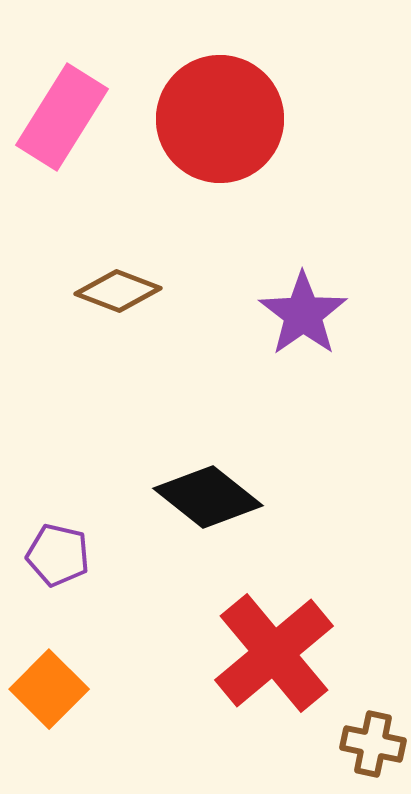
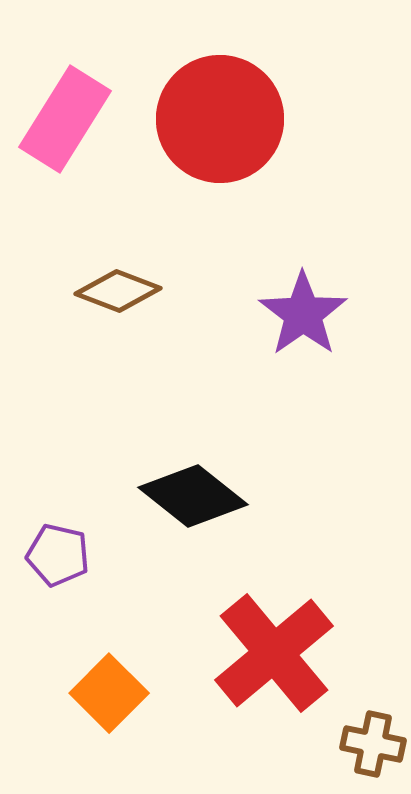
pink rectangle: moved 3 px right, 2 px down
black diamond: moved 15 px left, 1 px up
orange square: moved 60 px right, 4 px down
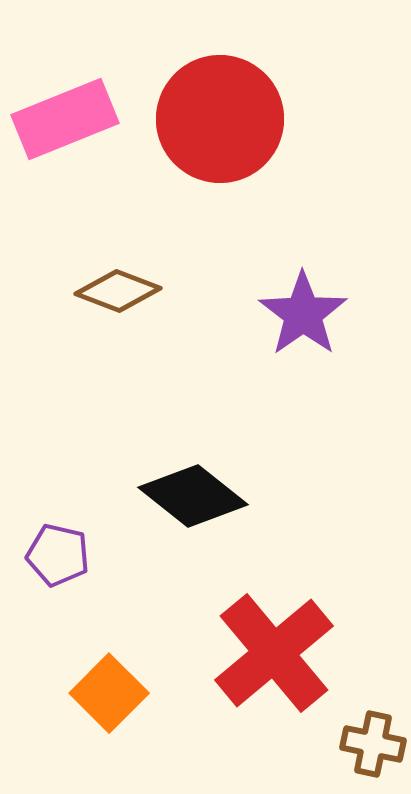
pink rectangle: rotated 36 degrees clockwise
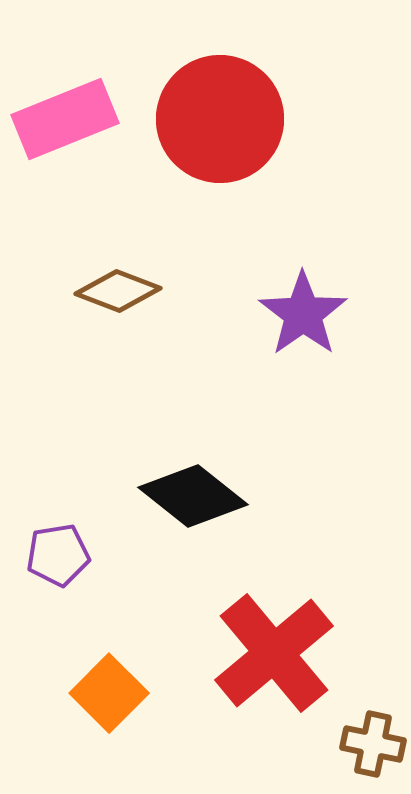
purple pentagon: rotated 22 degrees counterclockwise
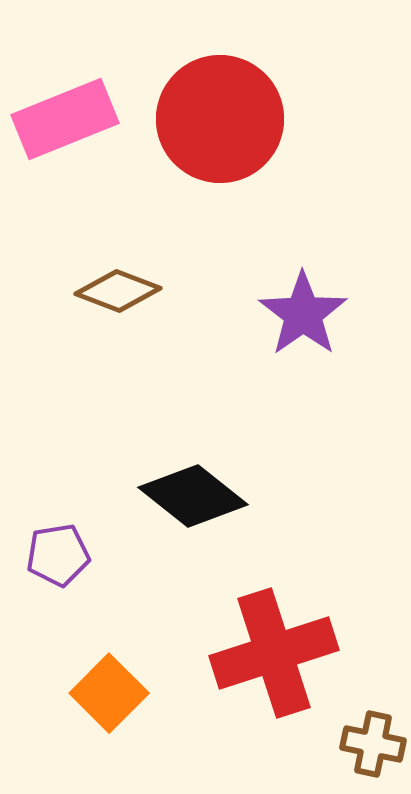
red cross: rotated 22 degrees clockwise
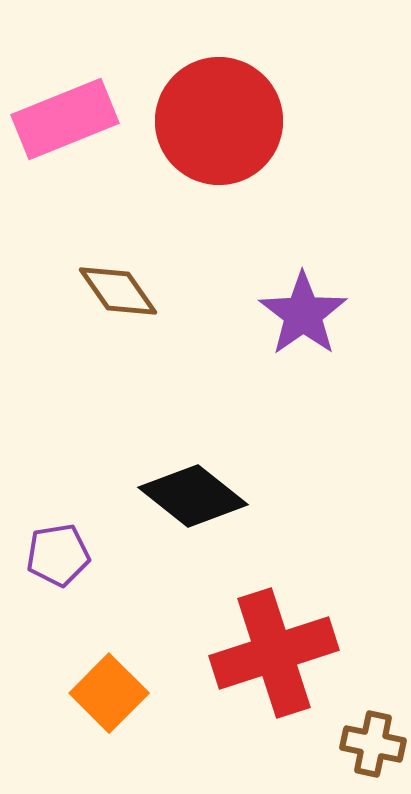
red circle: moved 1 px left, 2 px down
brown diamond: rotated 34 degrees clockwise
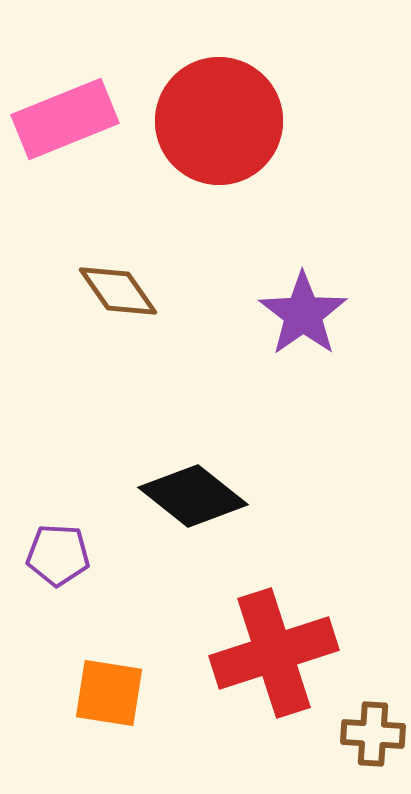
purple pentagon: rotated 12 degrees clockwise
orange square: rotated 36 degrees counterclockwise
brown cross: moved 10 px up; rotated 8 degrees counterclockwise
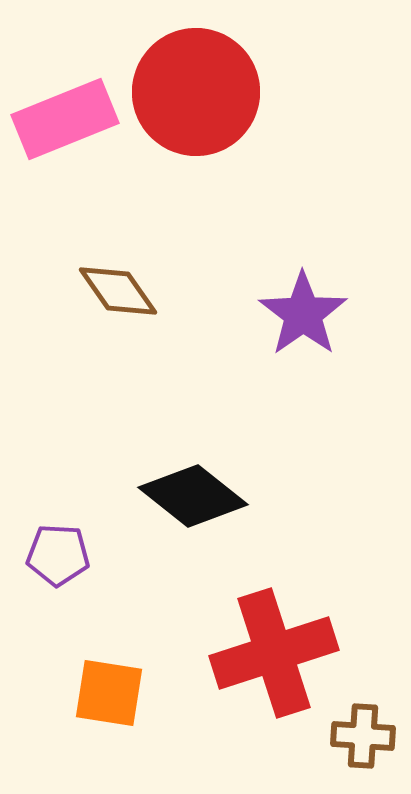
red circle: moved 23 px left, 29 px up
brown cross: moved 10 px left, 2 px down
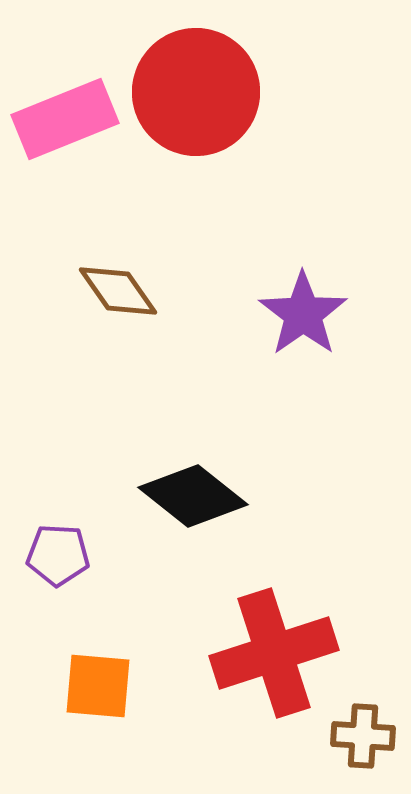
orange square: moved 11 px left, 7 px up; rotated 4 degrees counterclockwise
